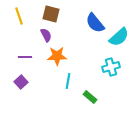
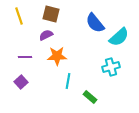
purple semicircle: rotated 88 degrees counterclockwise
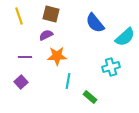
cyan semicircle: moved 6 px right
